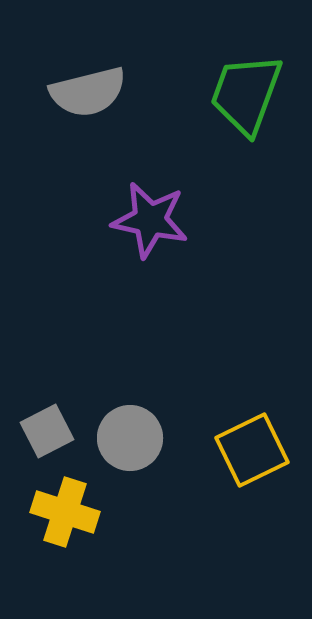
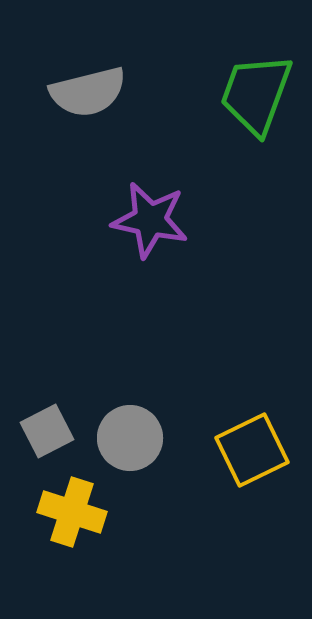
green trapezoid: moved 10 px right
yellow cross: moved 7 px right
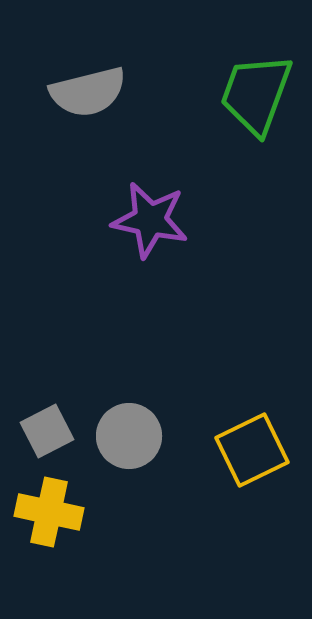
gray circle: moved 1 px left, 2 px up
yellow cross: moved 23 px left; rotated 6 degrees counterclockwise
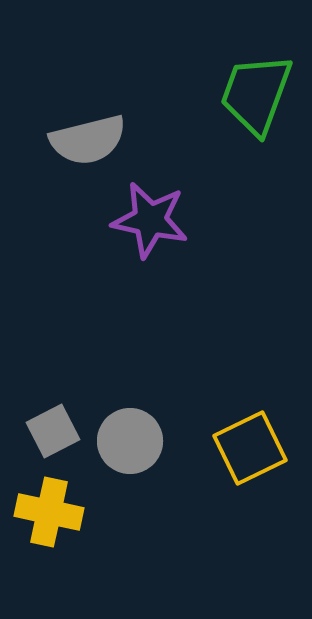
gray semicircle: moved 48 px down
gray square: moved 6 px right
gray circle: moved 1 px right, 5 px down
yellow square: moved 2 px left, 2 px up
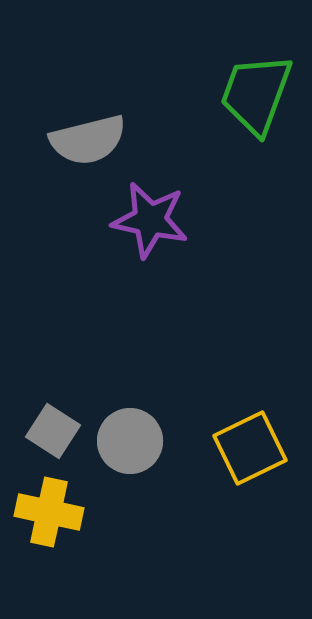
gray square: rotated 30 degrees counterclockwise
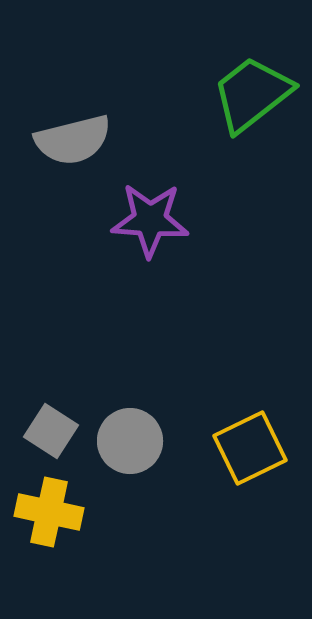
green trapezoid: moved 4 px left; rotated 32 degrees clockwise
gray semicircle: moved 15 px left
purple star: rotated 8 degrees counterclockwise
gray square: moved 2 px left
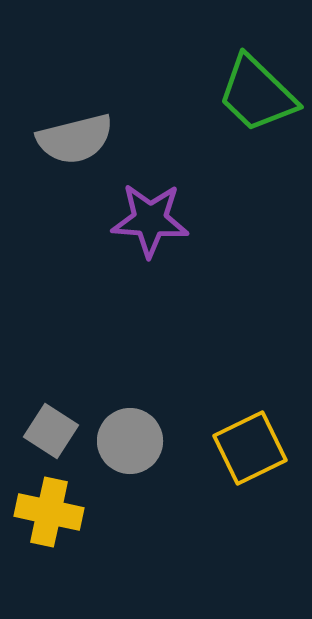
green trapezoid: moved 5 px right; rotated 98 degrees counterclockwise
gray semicircle: moved 2 px right, 1 px up
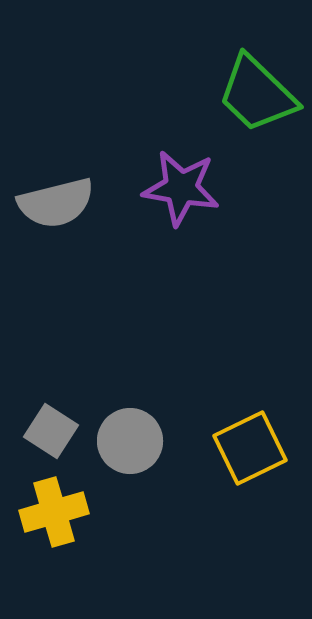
gray semicircle: moved 19 px left, 64 px down
purple star: moved 31 px right, 32 px up; rotated 6 degrees clockwise
yellow cross: moved 5 px right; rotated 28 degrees counterclockwise
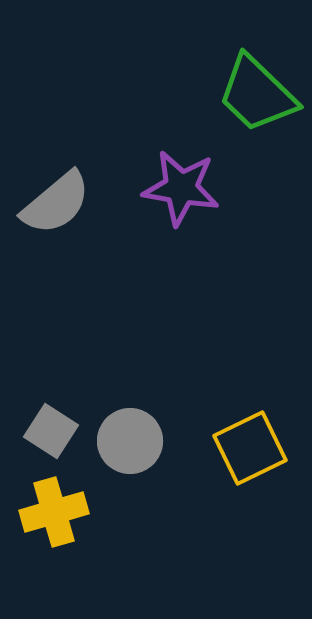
gray semicircle: rotated 26 degrees counterclockwise
